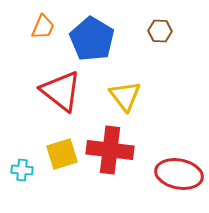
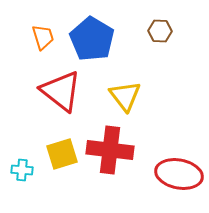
orange trapezoid: moved 10 px down; rotated 40 degrees counterclockwise
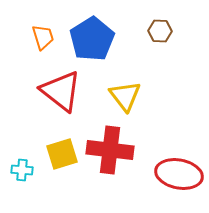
blue pentagon: rotated 9 degrees clockwise
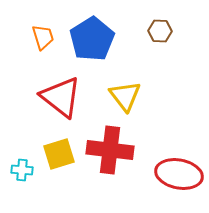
red triangle: moved 6 px down
yellow square: moved 3 px left
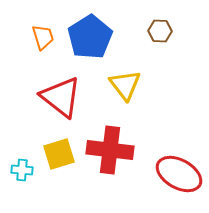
blue pentagon: moved 2 px left, 2 px up
yellow triangle: moved 11 px up
red ellipse: rotated 18 degrees clockwise
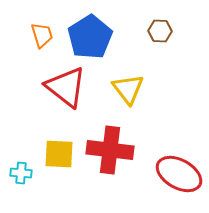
orange trapezoid: moved 1 px left, 2 px up
yellow triangle: moved 3 px right, 4 px down
red triangle: moved 5 px right, 10 px up
yellow square: rotated 20 degrees clockwise
cyan cross: moved 1 px left, 3 px down
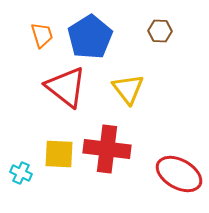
red cross: moved 3 px left, 1 px up
cyan cross: rotated 20 degrees clockwise
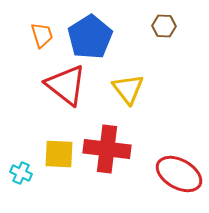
brown hexagon: moved 4 px right, 5 px up
red triangle: moved 2 px up
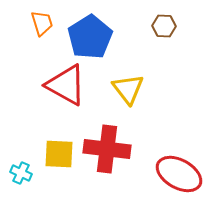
orange trapezoid: moved 12 px up
red triangle: rotated 9 degrees counterclockwise
